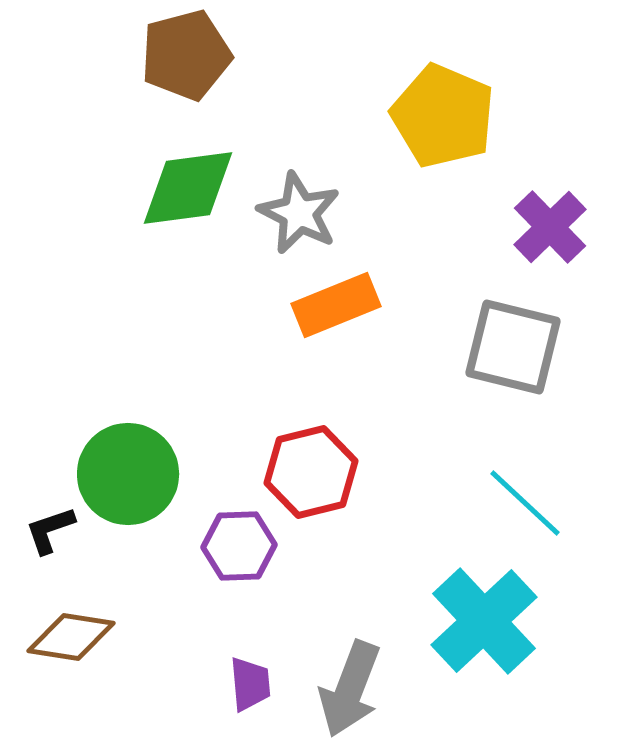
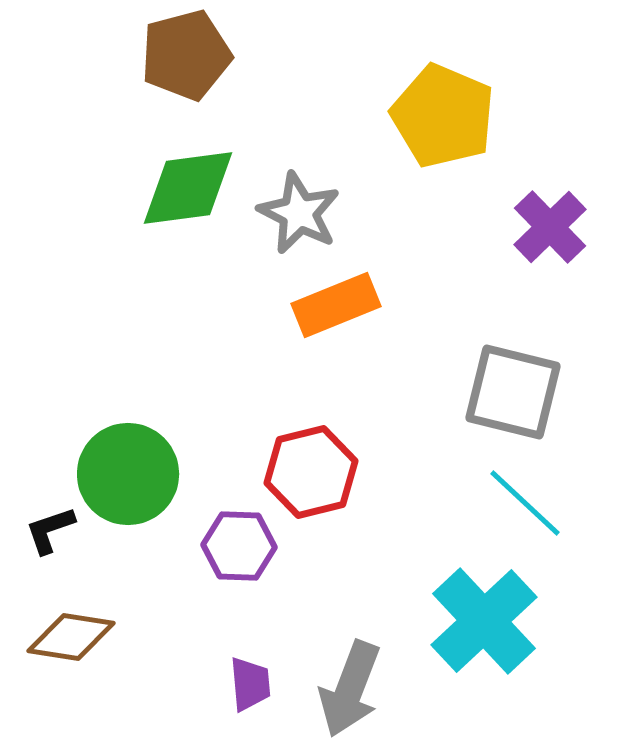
gray square: moved 45 px down
purple hexagon: rotated 4 degrees clockwise
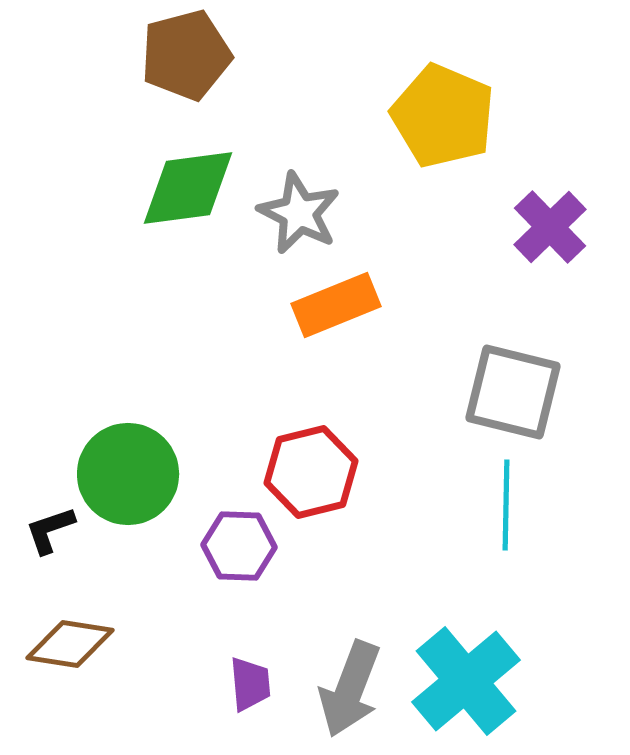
cyan line: moved 19 px left, 2 px down; rotated 48 degrees clockwise
cyan cross: moved 18 px left, 60 px down; rotated 3 degrees clockwise
brown diamond: moved 1 px left, 7 px down
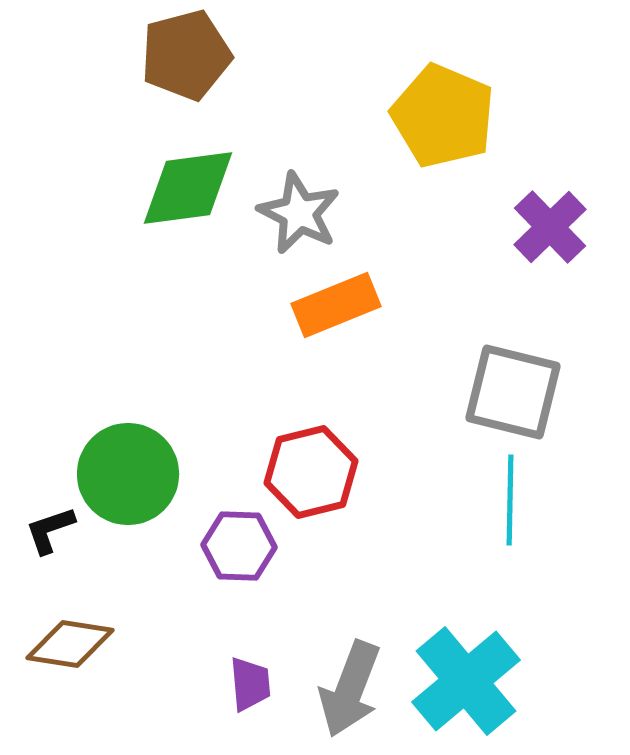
cyan line: moved 4 px right, 5 px up
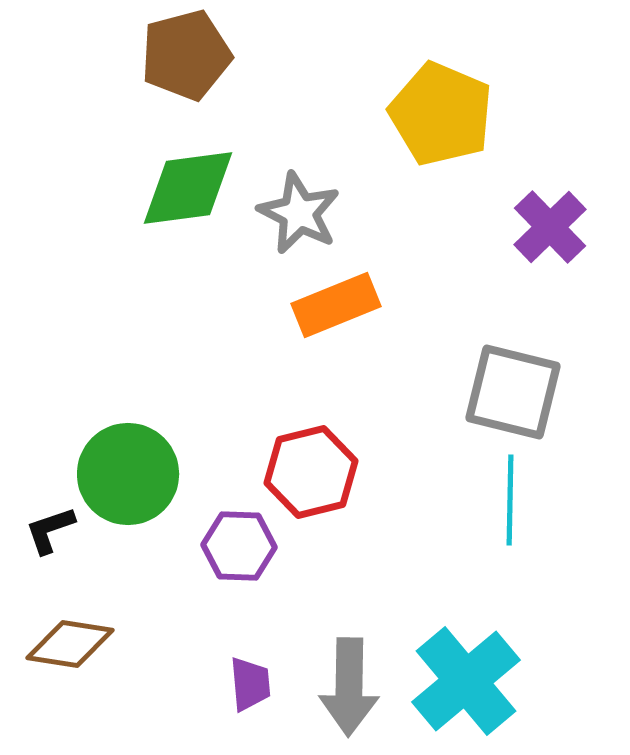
yellow pentagon: moved 2 px left, 2 px up
gray arrow: moved 1 px left, 2 px up; rotated 20 degrees counterclockwise
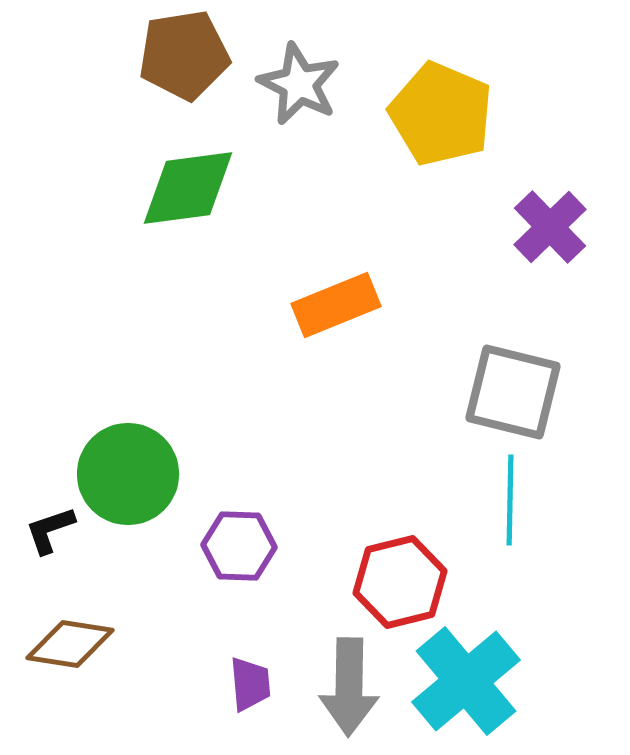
brown pentagon: moved 2 px left; rotated 6 degrees clockwise
gray star: moved 129 px up
red hexagon: moved 89 px right, 110 px down
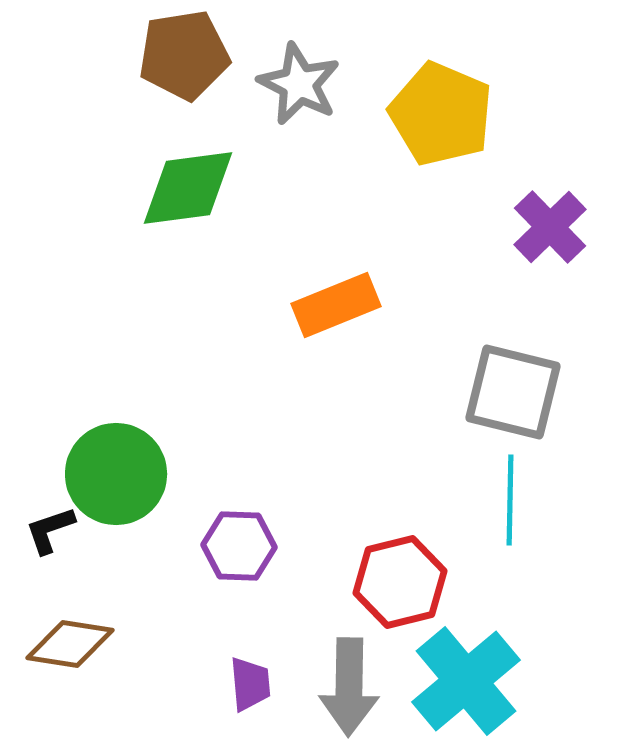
green circle: moved 12 px left
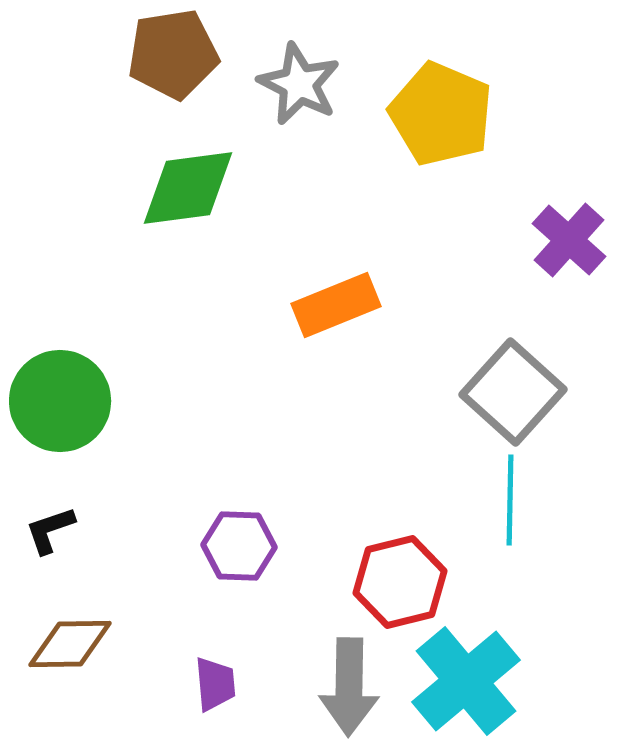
brown pentagon: moved 11 px left, 1 px up
purple cross: moved 19 px right, 13 px down; rotated 4 degrees counterclockwise
gray square: rotated 28 degrees clockwise
green circle: moved 56 px left, 73 px up
brown diamond: rotated 10 degrees counterclockwise
purple trapezoid: moved 35 px left
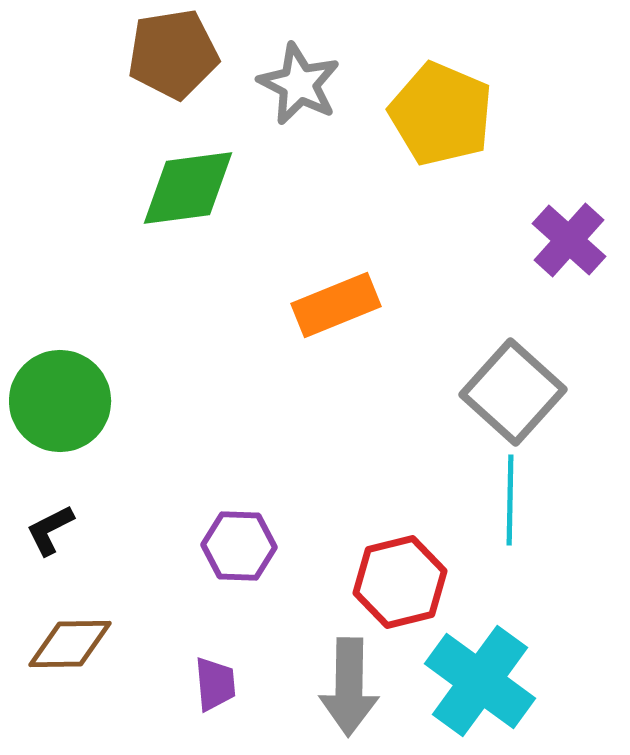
black L-shape: rotated 8 degrees counterclockwise
cyan cross: moved 14 px right; rotated 14 degrees counterclockwise
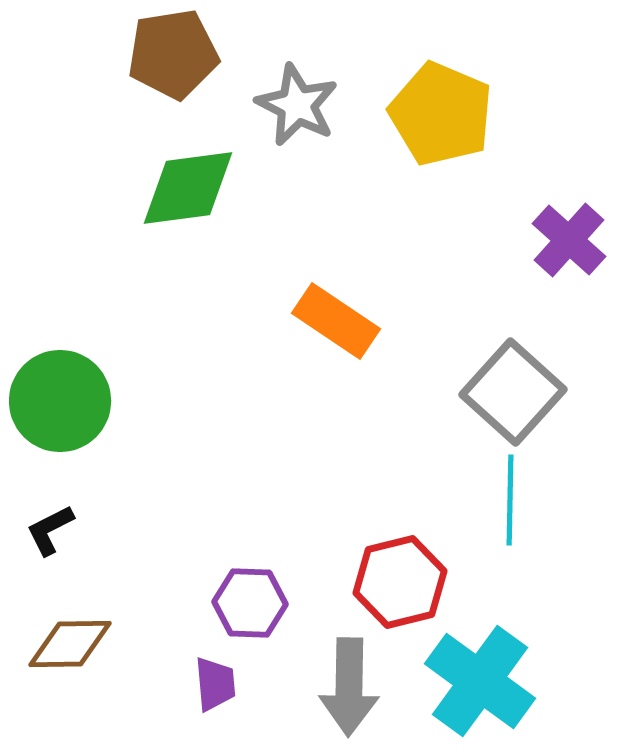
gray star: moved 2 px left, 21 px down
orange rectangle: moved 16 px down; rotated 56 degrees clockwise
purple hexagon: moved 11 px right, 57 px down
